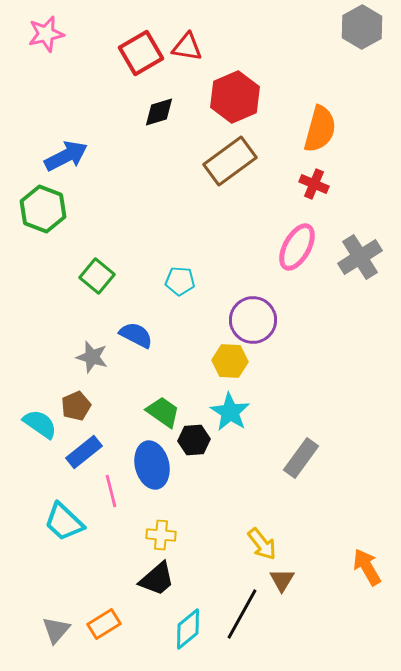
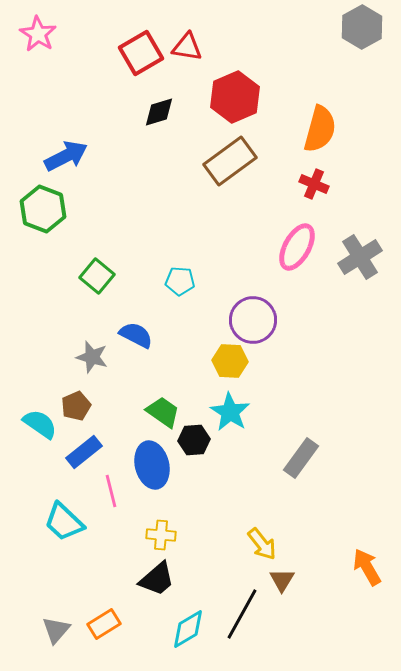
pink star: moved 8 px left; rotated 27 degrees counterclockwise
cyan diamond: rotated 9 degrees clockwise
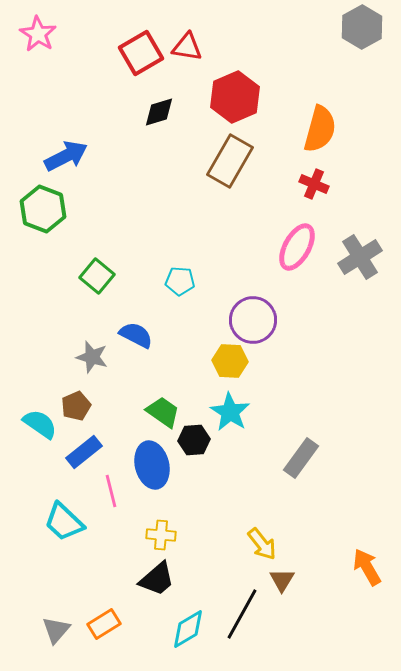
brown rectangle: rotated 24 degrees counterclockwise
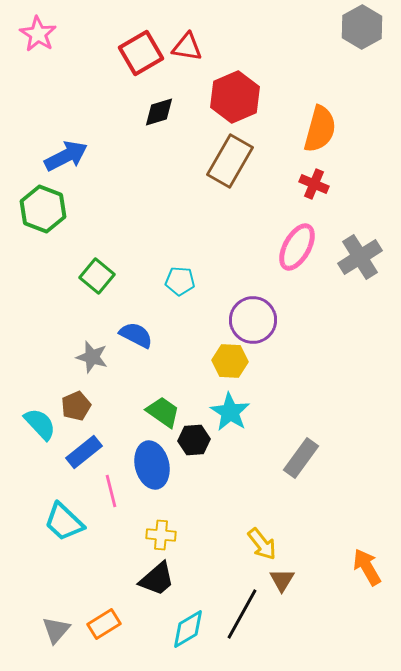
cyan semicircle: rotated 12 degrees clockwise
